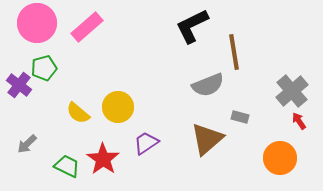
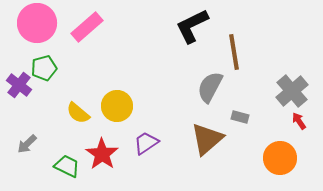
gray semicircle: moved 2 px right, 2 px down; rotated 140 degrees clockwise
yellow circle: moved 1 px left, 1 px up
red star: moved 1 px left, 5 px up
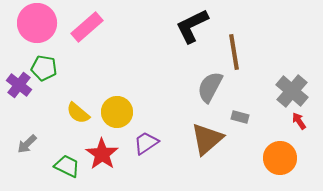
green pentagon: rotated 25 degrees clockwise
gray cross: rotated 8 degrees counterclockwise
yellow circle: moved 6 px down
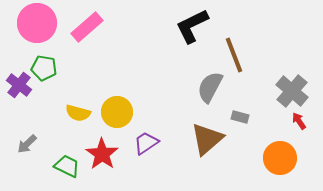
brown line: moved 3 px down; rotated 12 degrees counterclockwise
yellow semicircle: rotated 25 degrees counterclockwise
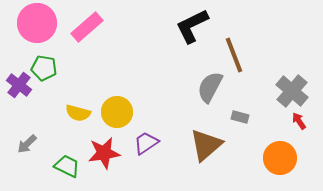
brown triangle: moved 1 px left, 6 px down
red star: moved 2 px right, 1 px up; rotated 28 degrees clockwise
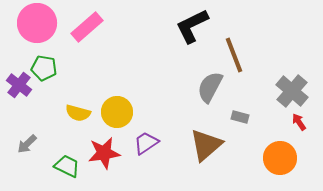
red arrow: moved 1 px down
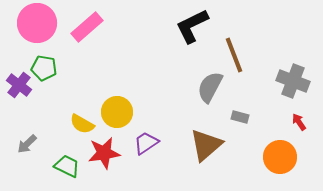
gray cross: moved 1 px right, 10 px up; rotated 20 degrees counterclockwise
yellow semicircle: moved 4 px right, 11 px down; rotated 15 degrees clockwise
orange circle: moved 1 px up
